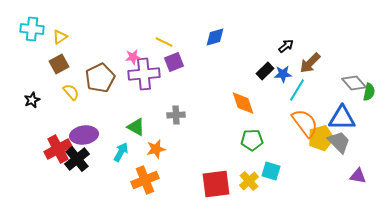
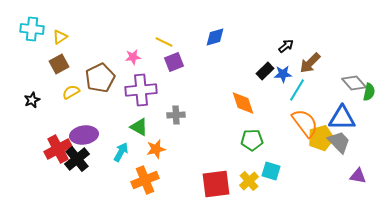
purple cross: moved 3 px left, 16 px down
yellow semicircle: rotated 78 degrees counterclockwise
green triangle: moved 3 px right
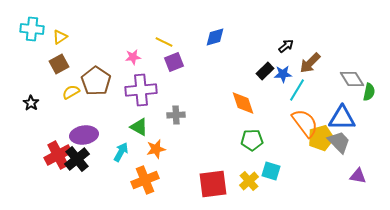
brown pentagon: moved 4 px left, 3 px down; rotated 12 degrees counterclockwise
gray diamond: moved 2 px left, 4 px up; rotated 10 degrees clockwise
black star: moved 1 px left, 3 px down; rotated 14 degrees counterclockwise
red cross: moved 6 px down
red square: moved 3 px left
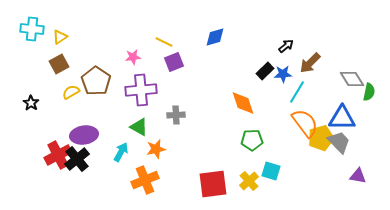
cyan line: moved 2 px down
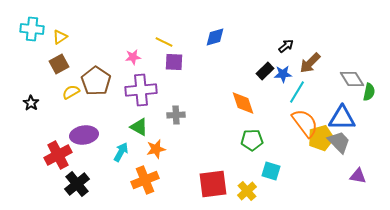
purple square: rotated 24 degrees clockwise
black cross: moved 25 px down
yellow cross: moved 2 px left, 10 px down
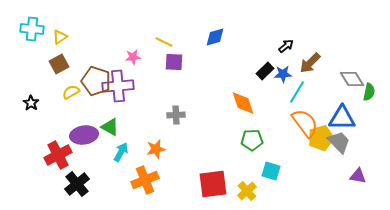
brown pentagon: rotated 16 degrees counterclockwise
purple cross: moved 23 px left, 4 px up
green triangle: moved 29 px left
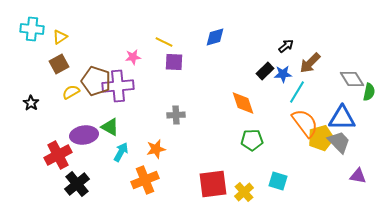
cyan square: moved 7 px right, 10 px down
yellow cross: moved 3 px left, 1 px down
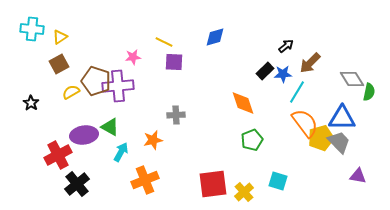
green pentagon: rotated 20 degrees counterclockwise
orange star: moved 3 px left, 9 px up
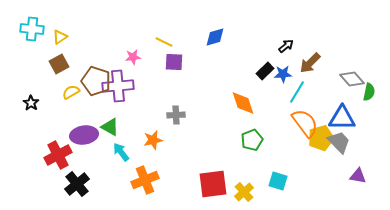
gray diamond: rotated 10 degrees counterclockwise
cyan arrow: rotated 66 degrees counterclockwise
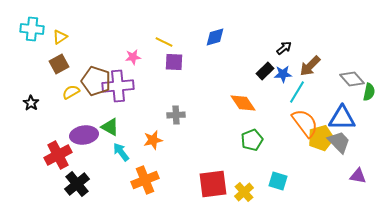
black arrow: moved 2 px left, 2 px down
brown arrow: moved 3 px down
orange diamond: rotated 16 degrees counterclockwise
